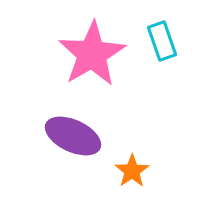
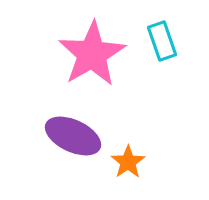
orange star: moved 4 px left, 9 px up
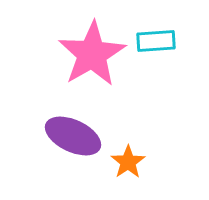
cyan rectangle: moved 6 px left; rotated 75 degrees counterclockwise
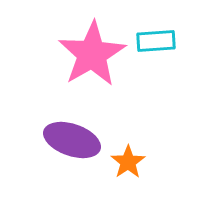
purple ellipse: moved 1 px left, 4 px down; rotated 6 degrees counterclockwise
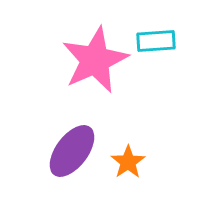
pink star: moved 3 px right, 6 px down; rotated 6 degrees clockwise
purple ellipse: moved 11 px down; rotated 72 degrees counterclockwise
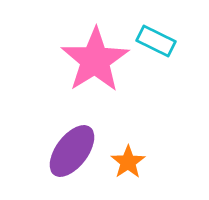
cyan rectangle: rotated 30 degrees clockwise
pink star: rotated 8 degrees counterclockwise
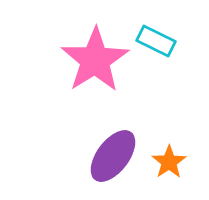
purple ellipse: moved 41 px right, 5 px down
orange star: moved 41 px right
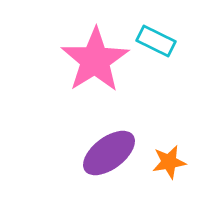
purple ellipse: moved 4 px left, 3 px up; rotated 16 degrees clockwise
orange star: rotated 24 degrees clockwise
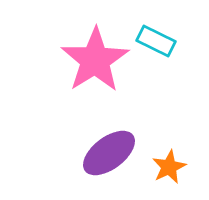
orange star: moved 5 px down; rotated 16 degrees counterclockwise
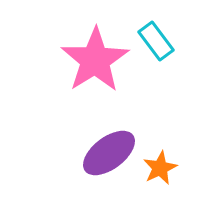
cyan rectangle: rotated 27 degrees clockwise
orange star: moved 9 px left, 1 px down
